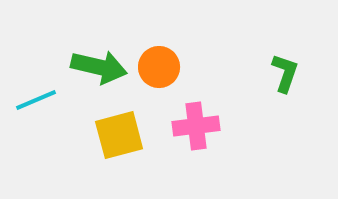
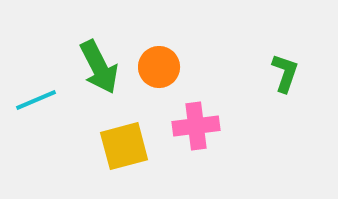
green arrow: rotated 50 degrees clockwise
yellow square: moved 5 px right, 11 px down
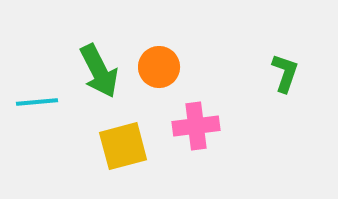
green arrow: moved 4 px down
cyan line: moved 1 px right, 2 px down; rotated 18 degrees clockwise
yellow square: moved 1 px left
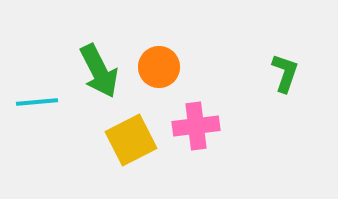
yellow square: moved 8 px right, 6 px up; rotated 12 degrees counterclockwise
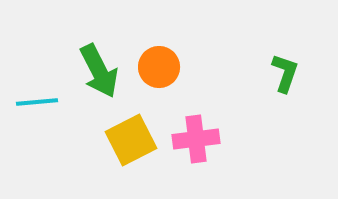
pink cross: moved 13 px down
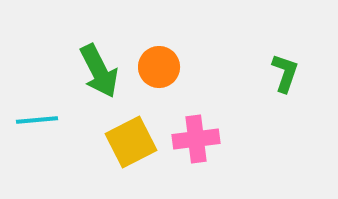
cyan line: moved 18 px down
yellow square: moved 2 px down
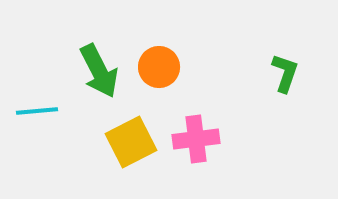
cyan line: moved 9 px up
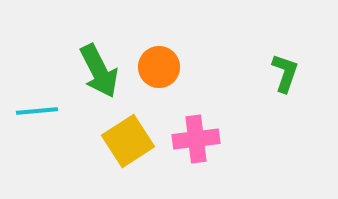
yellow square: moved 3 px left, 1 px up; rotated 6 degrees counterclockwise
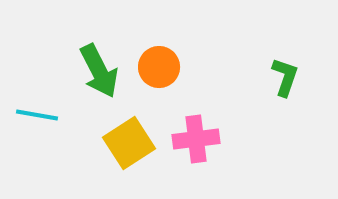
green L-shape: moved 4 px down
cyan line: moved 4 px down; rotated 15 degrees clockwise
yellow square: moved 1 px right, 2 px down
